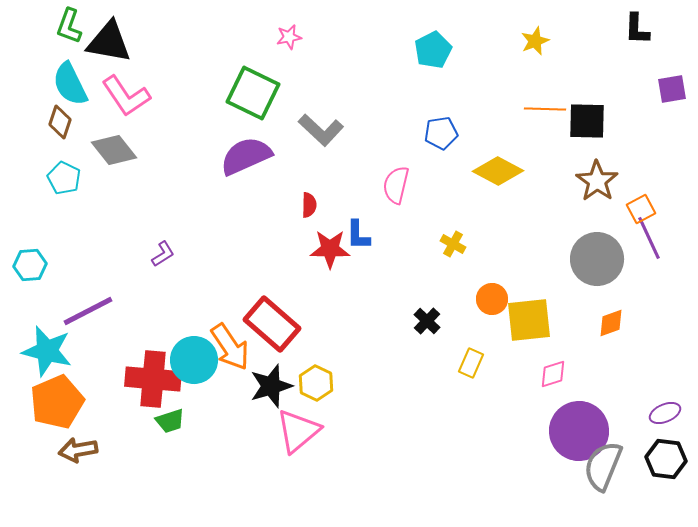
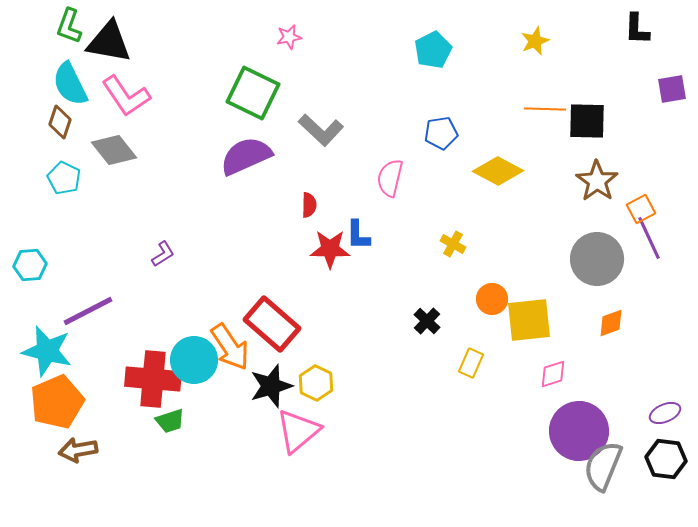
pink semicircle at (396, 185): moved 6 px left, 7 px up
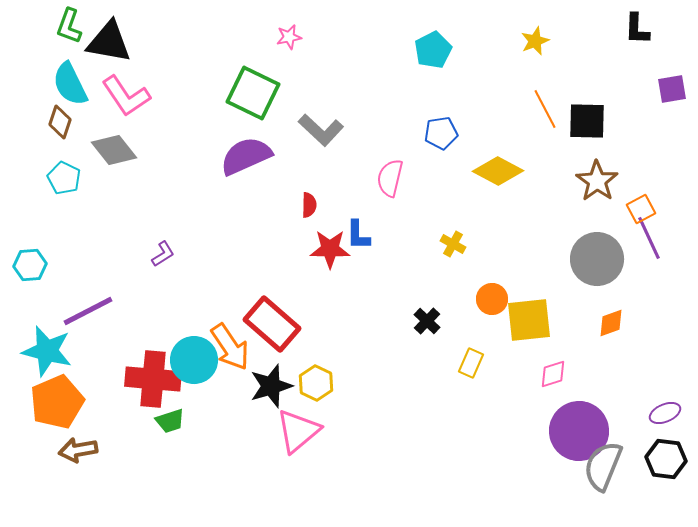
orange line at (545, 109): rotated 60 degrees clockwise
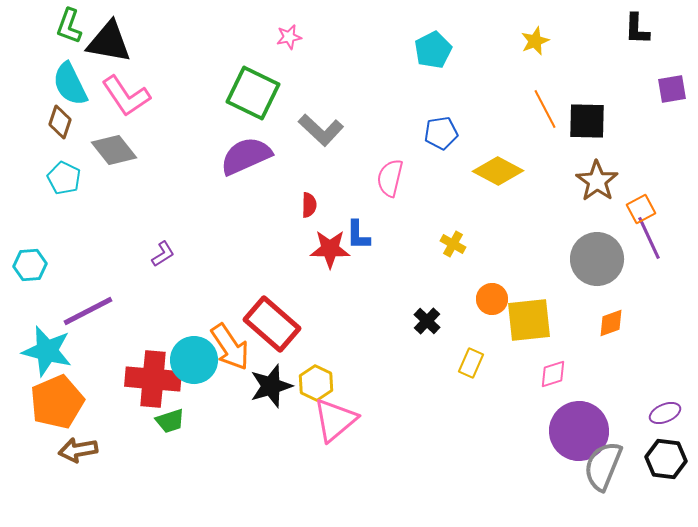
pink triangle at (298, 431): moved 37 px right, 11 px up
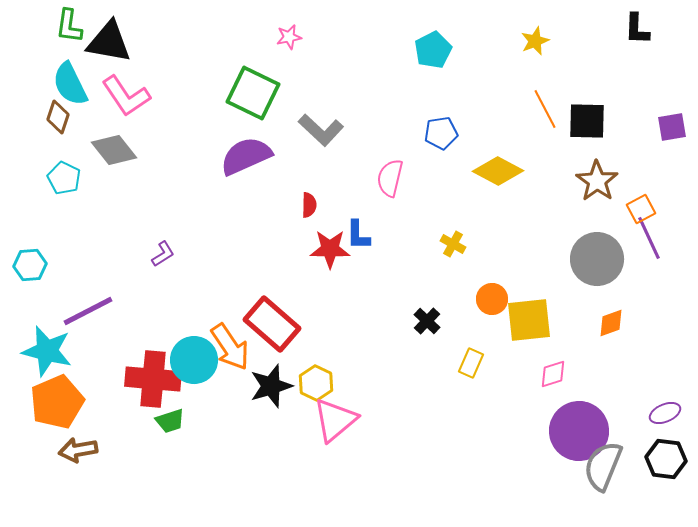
green L-shape at (69, 26): rotated 12 degrees counterclockwise
purple square at (672, 89): moved 38 px down
brown diamond at (60, 122): moved 2 px left, 5 px up
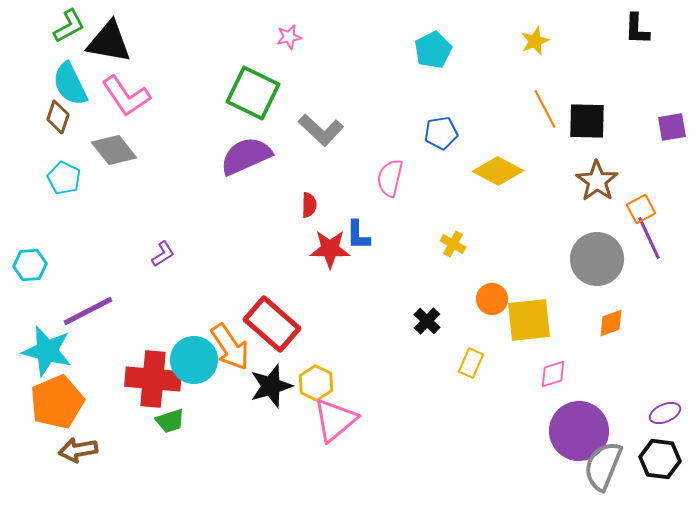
green L-shape at (69, 26): rotated 126 degrees counterclockwise
black hexagon at (666, 459): moved 6 px left
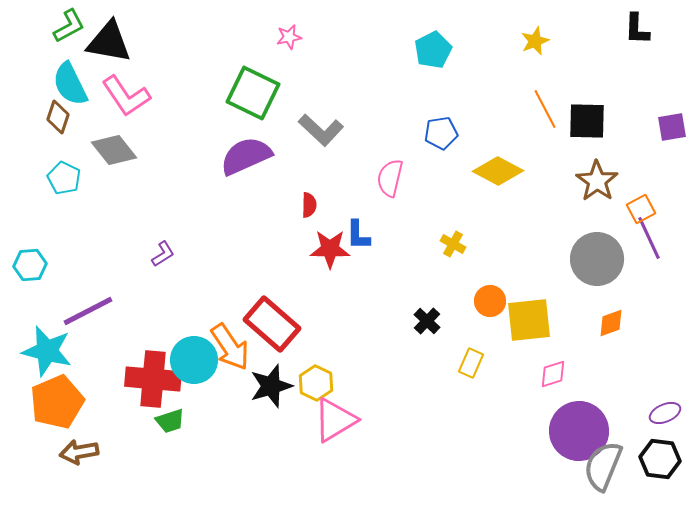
orange circle at (492, 299): moved 2 px left, 2 px down
pink triangle at (335, 420): rotated 9 degrees clockwise
brown arrow at (78, 450): moved 1 px right, 2 px down
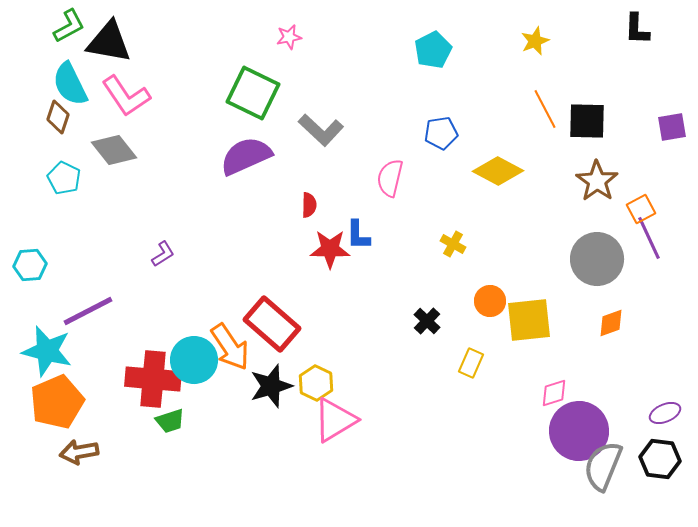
pink diamond at (553, 374): moved 1 px right, 19 px down
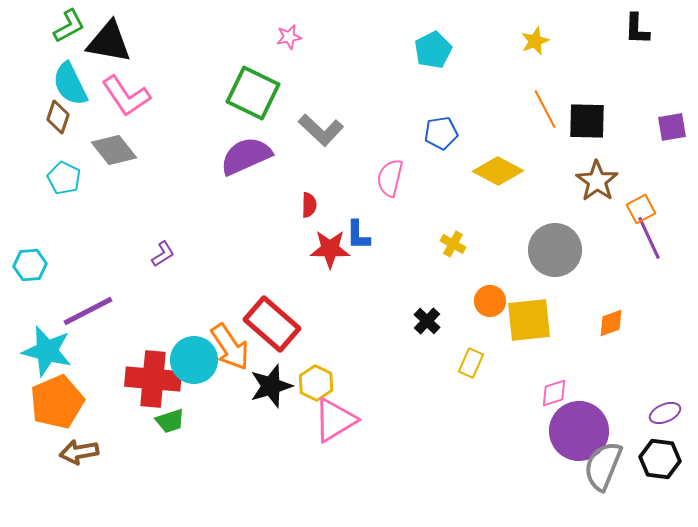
gray circle at (597, 259): moved 42 px left, 9 px up
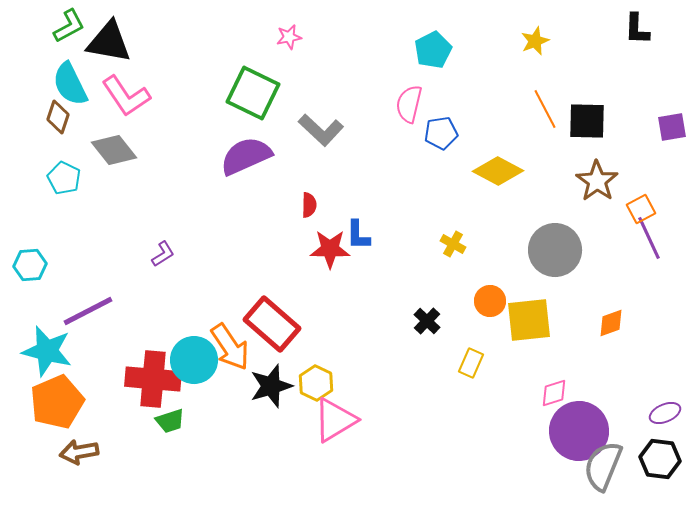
pink semicircle at (390, 178): moved 19 px right, 74 px up
